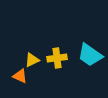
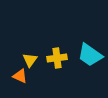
yellow triangle: moved 2 px left; rotated 28 degrees counterclockwise
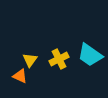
yellow cross: moved 2 px right, 1 px down; rotated 18 degrees counterclockwise
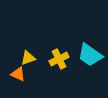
yellow triangle: moved 2 px left, 2 px up; rotated 35 degrees clockwise
orange triangle: moved 2 px left, 2 px up
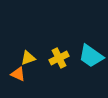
cyan trapezoid: moved 1 px right, 1 px down
yellow cross: moved 1 px up
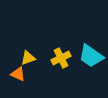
yellow cross: moved 2 px right
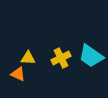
yellow triangle: rotated 21 degrees clockwise
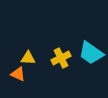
cyan trapezoid: moved 3 px up
